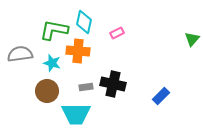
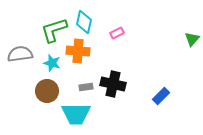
green L-shape: rotated 28 degrees counterclockwise
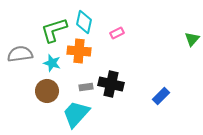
orange cross: moved 1 px right
black cross: moved 2 px left
cyan trapezoid: rotated 132 degrees clockwise
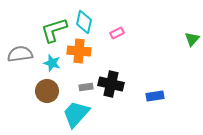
blue rectangle: moved 6 px left; rotated 36 degrees clockwise
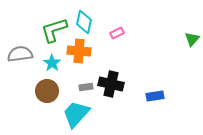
cyan star: rotated 18 degrees clockwise
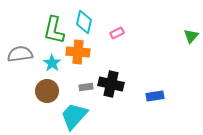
green L-shape: rotated 60 degrees counterclockwise
green triangle: moved 1 px left, 3 px up
orange cross: moved 1 px left, 1 px down
cyan trapezoid: moved 2 px left, 2 px down
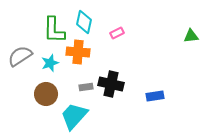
green L-shape: rotated 12 degrees counterclockwise
green triangle: rotated 42 degrees clockwise
gray semicircle: moved 2 px down; rotated 25 degrees counterclockwise
cyan star: moved 2 px left; rotated 18 degrees clockwise
brown circle: moved 1 px left, 3 px down
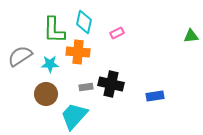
cyan star: moved 1 px down; rotated 18 degrees clockwise
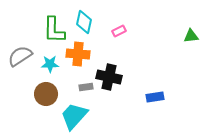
pink rectangle: moved 2 px right, 2 px up
orange cross: moved 2 px down
black cross: moved 2 px left, 7 px up
blue rectangle: moved 1 px down
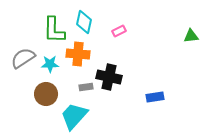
gray semicircle: moved 3 px right, 2 px down
